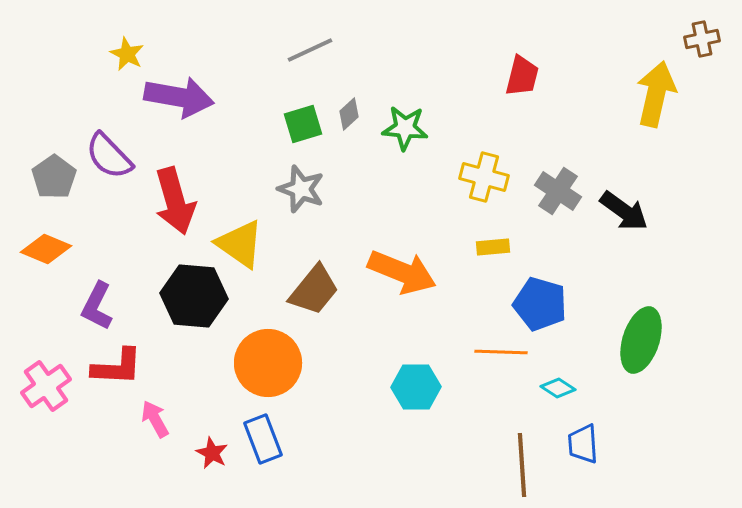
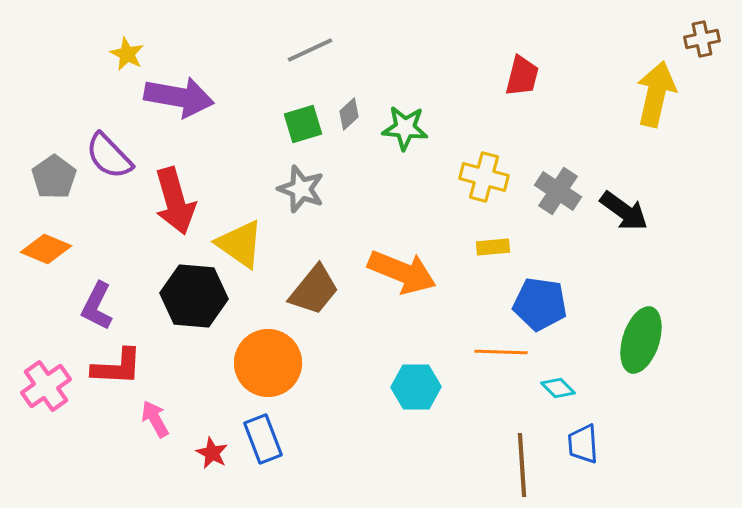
blue pentagon: rotated 8 degrees counterclockwise
cyan diamond: rotated 12 degrees clockwise
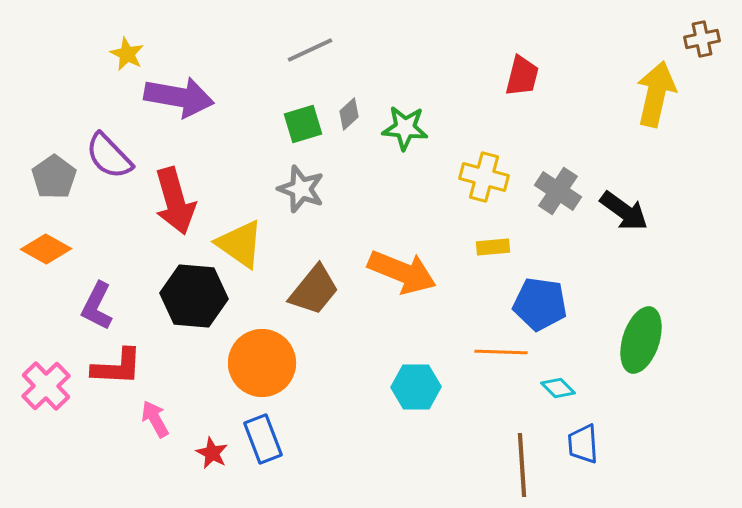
orange diamond: rotated 6 degrees clockwise
orange circle: moved 6 px left
pink cross: rotated 9 degrees counterclockwise
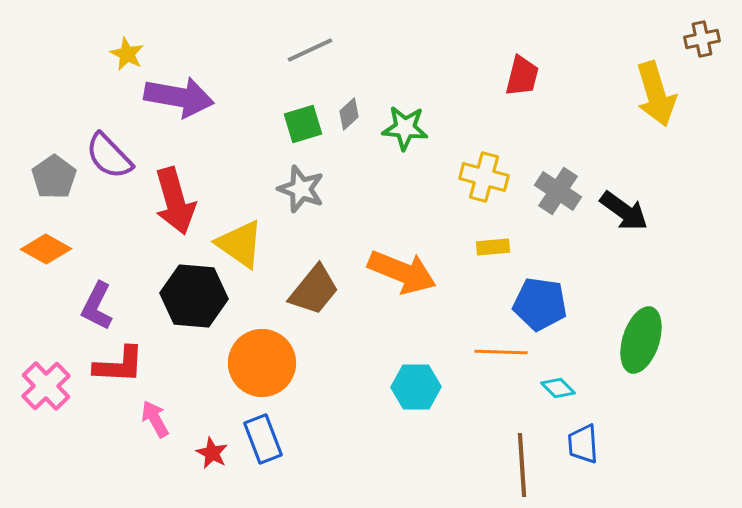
yellow arrow: rotated 150 degrees clockwise
red L-shape: moved 2 px right, 2 px up
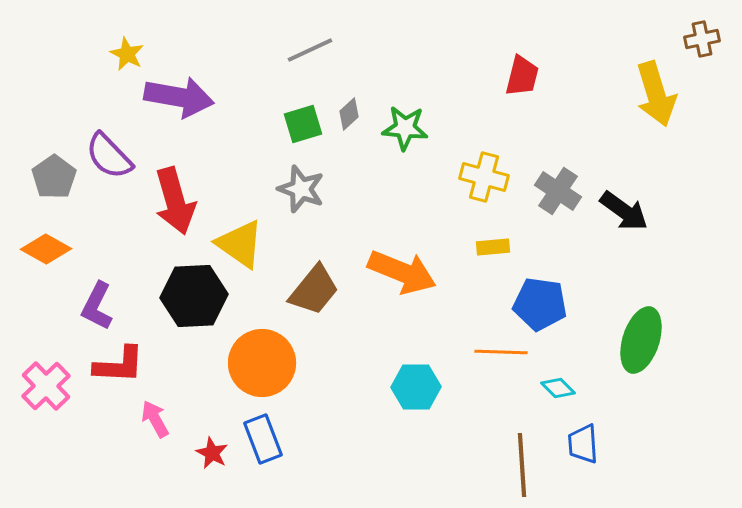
black hexagon: rotated 8 degrees counterclockwise
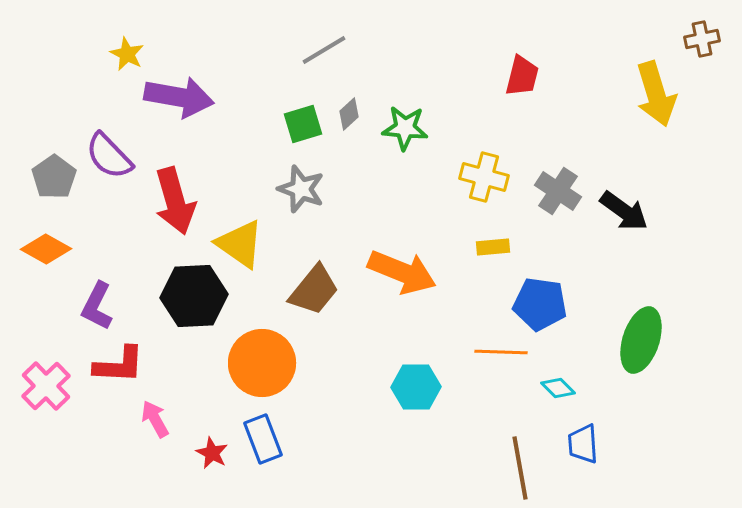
gray line: moved 14 px right; rotated 6 degrees counterclockwise
brown line: moved 2 px left, 3 px down; rotated 6 degrees counterclockwise
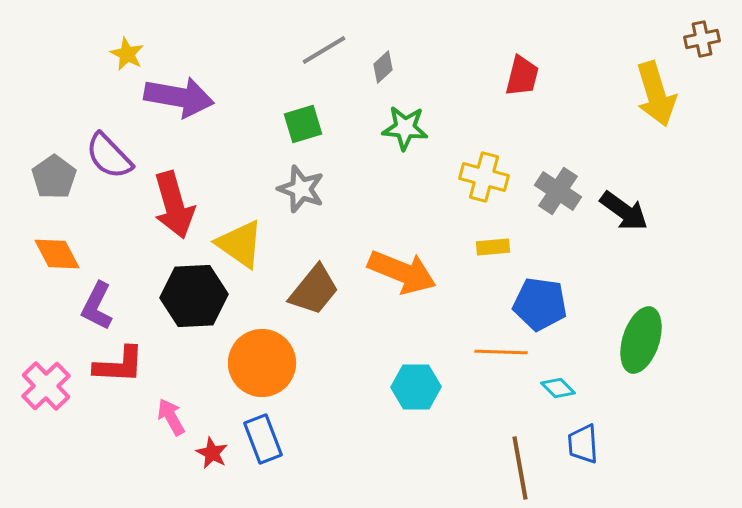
gray diamond: moved 34 px right, 47 px up
red arrow: moved 1 px left, 4 px down
orange diamond: moved 11 px right, 5 px down; rotated 33 degrees clockwise
pink arrow: moved 16 px right, 2 px up
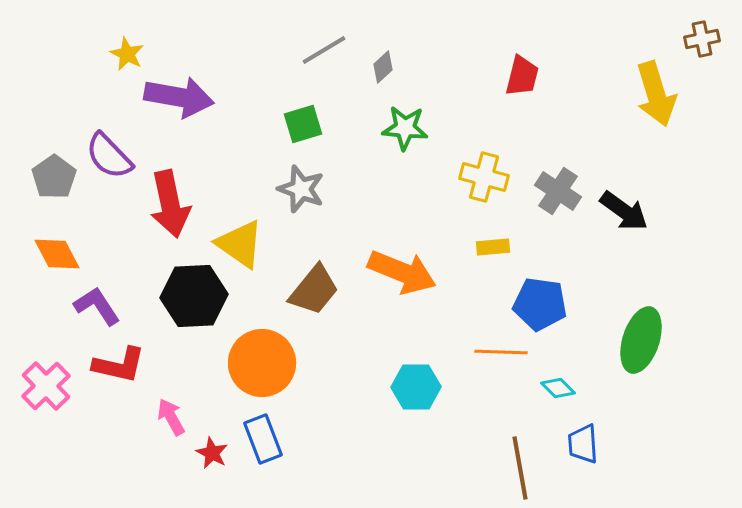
red arrow: moved 4 px left, 1 px up; rotated 4 degrees clockwise
purple L-shape: rotated 120 degrees clockwise
red L-shape: rotated 10 degrees clockwise
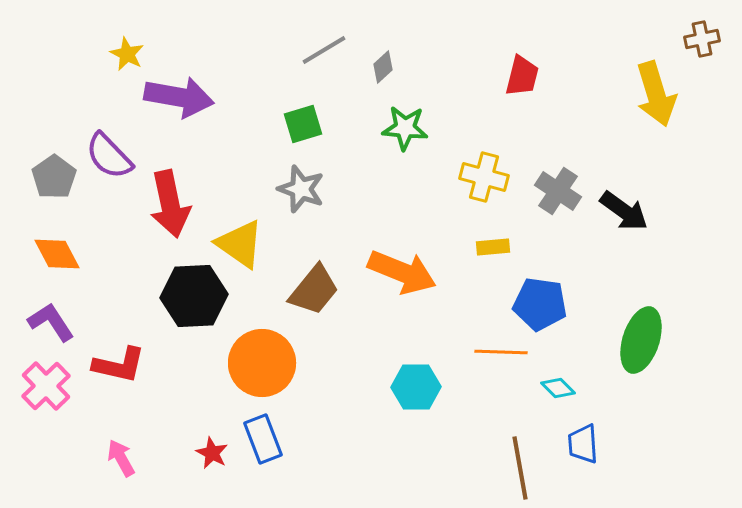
purple L-shape: moved 46 px left, 16 px down
pink arrow: moved 50 px left, 41 px down
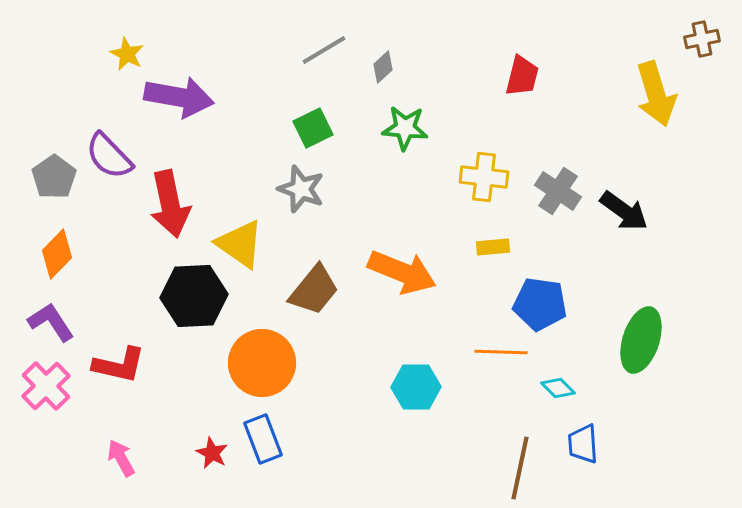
green square: moved 10 px right, 4 px down; rotated 9 degrees counterclockwise
yellow cross: rotated 9 degrees counterclockwise
orange diamond: rotated 72 degrees clockwise
brown line: rotated 22 degrees clockwise
